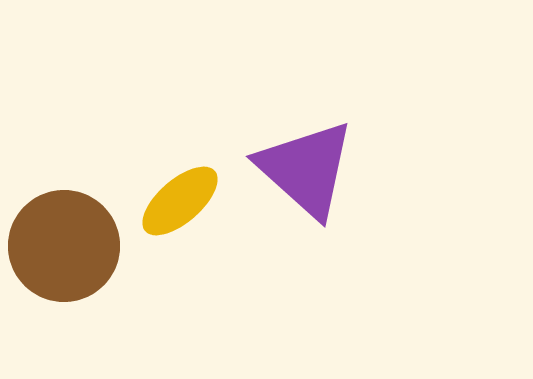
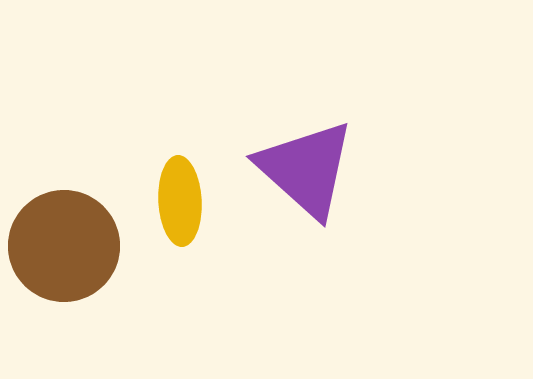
yellow ellipse: rotated 52 degrees counterclockwise
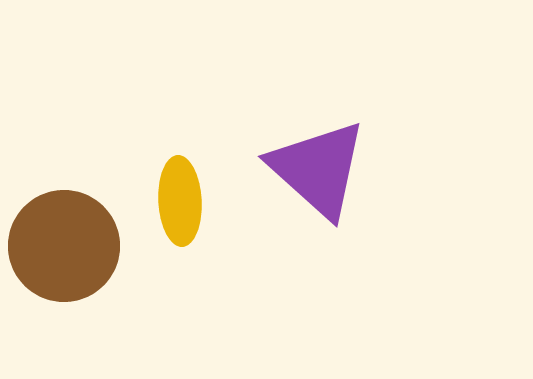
purple triangle: moved 12 px right
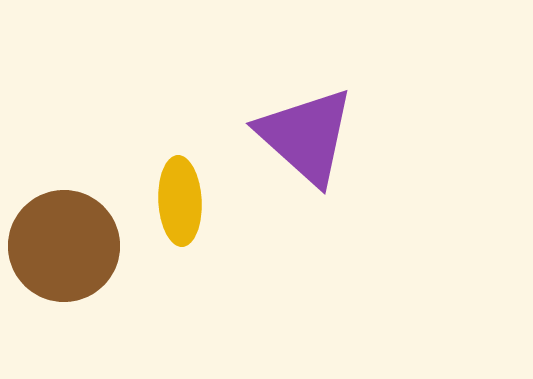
purple triangle: moved 12 px left, 33 px up
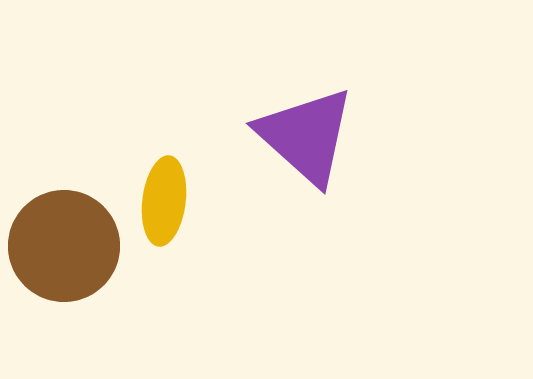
yellow ellipse: moved 16 px left; rotated 10 degrees clockwise
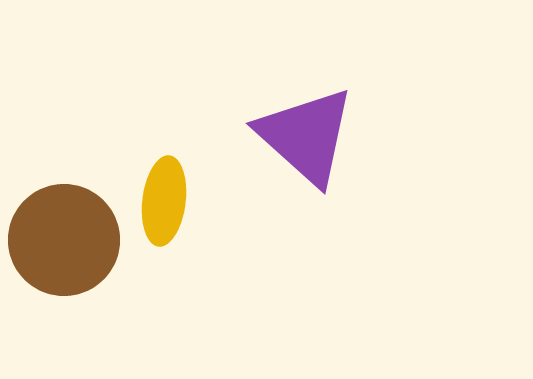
brown circle: moved 6 px up
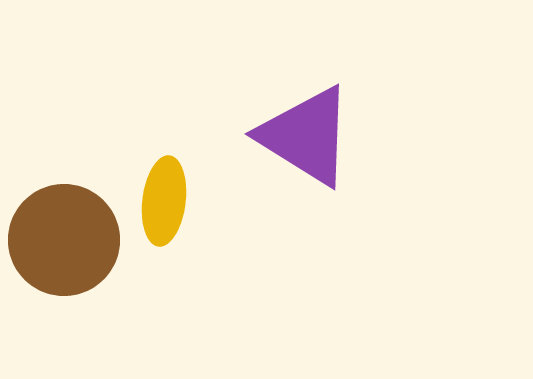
purple triangle: rotated 10 degrees counterclockwise
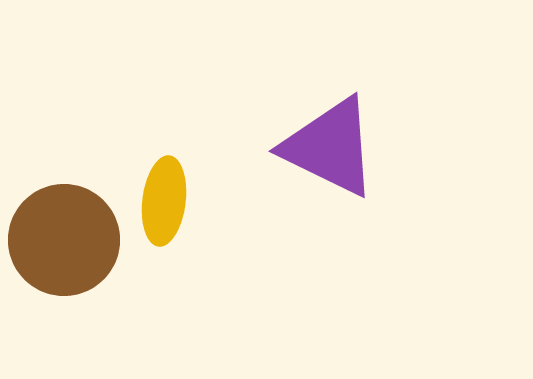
purple triangle: moved 24 px right, 11 px down; rotated 6 degrees counterclockwise
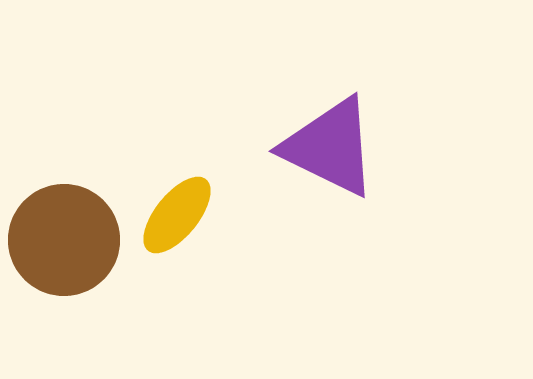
yellow ellipse: moved 13 px right, 14 px down; rotated 32 degrees clockwise
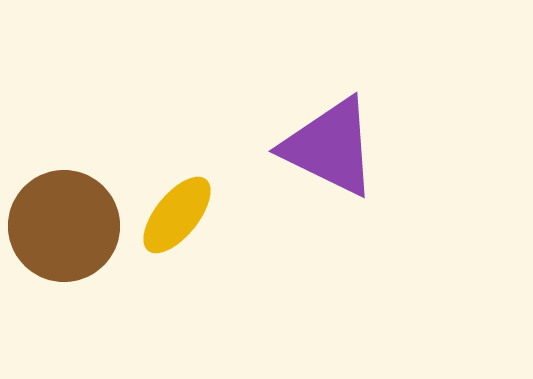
brown circle: moved 14 px up
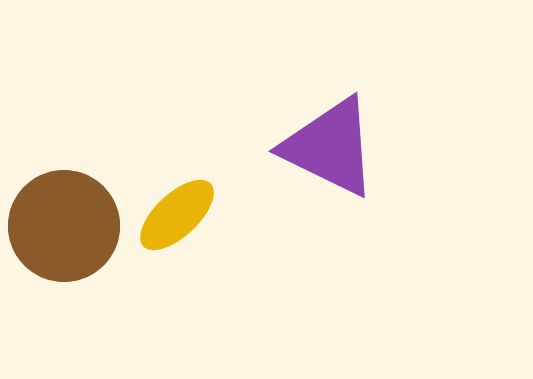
yellow ellipse: rotated 8 degrees clockwise
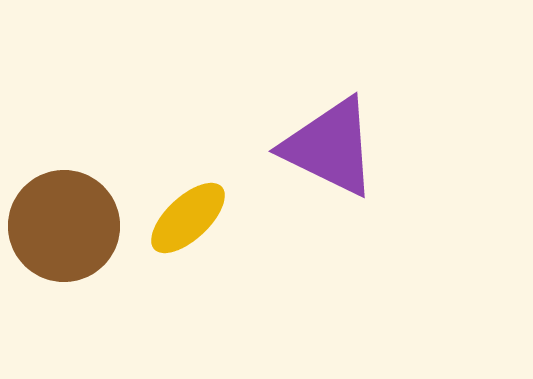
yellow ellipse: moved 11 px right, 3 px down
